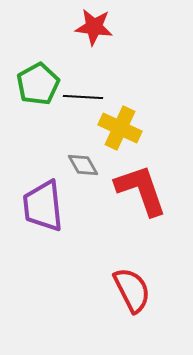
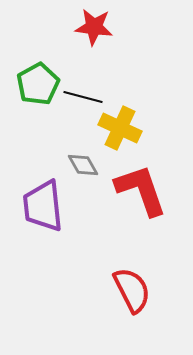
black line: rotated 12 degrees clockwise
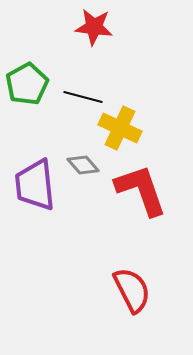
green pentagon: moved 11 px left
gray diamond: rotated 12 degrees counterclockwise
purple trapezoid: moved 8 px left, 21 px up
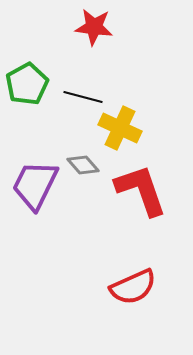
purple trapezoid: rotated 32 degrees clockwise
red semicircle: moved 1 px right, 3 px up; rotated 93 degrees clockwise
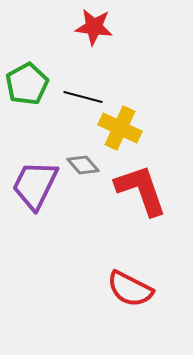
red semicircle: moved 3 px left, 2 px down; rotated 51 degrees clockwise
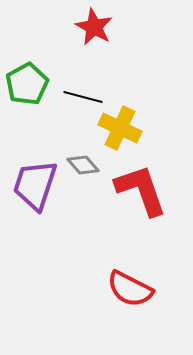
red star: rotated 21 degrees clockwise
purple trapezoid: rotated 8 degrees counterclockwise
